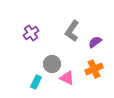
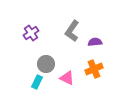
purple semicircle: rotated 32 degrees clockwise
gray circle: moved 6 px left
cyan rectangle: moved 1 px right
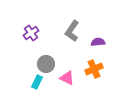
purple semicircle: moved 3 px right
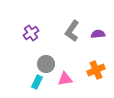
purple semicircle: moved 8 px up
orange cross: moved 2 px right, 1 px down
pink triangle: moved 2 px left, 1 px down; rotated 35 degrees counterclockwise
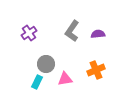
purple cross: moved 2 px left
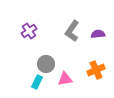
purple cross: moved 2 px up
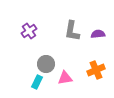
gray L-shape: rotated 25 degrees counterclockwise
pink triangle: moved 1 px up
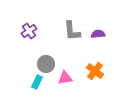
gray L-shape: rotated 15 degrees counterclockwise
orange cross: moved 1 px left, 1 px down; rotated 30 degrees counterclockwise
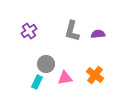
gray L-shape: rotated 20 degrees clockwise
orange cross: moved 4 px down
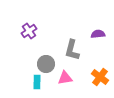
gray L-shape: moved 19 px down
orange cross: moved 5 px right, 2 px down
cyan rectangle: rotated 24 degrees counterclockwise
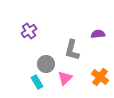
pink triangle: rotated 35 degrees counterclockwise
cyan rectangle: rotated 32 degrees counterclockwise
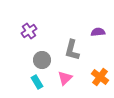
purple semicircle: moved 2 px up
gray circle: moved 4 px left, 4 px up
